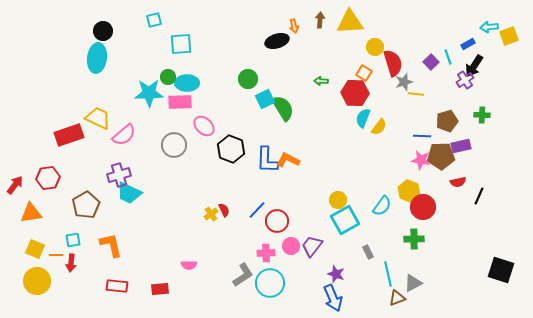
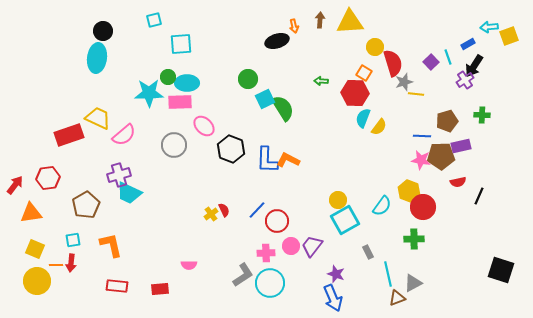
orange line at (56, 255): moved 10 px down
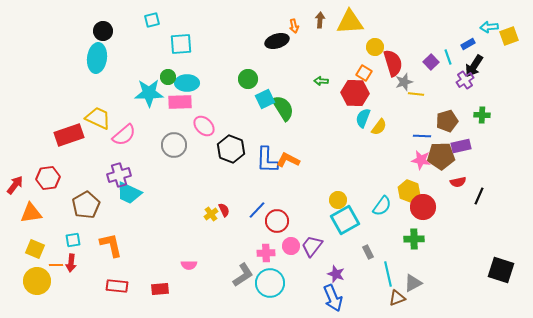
cyan square at (154, 20): moved 2 px left
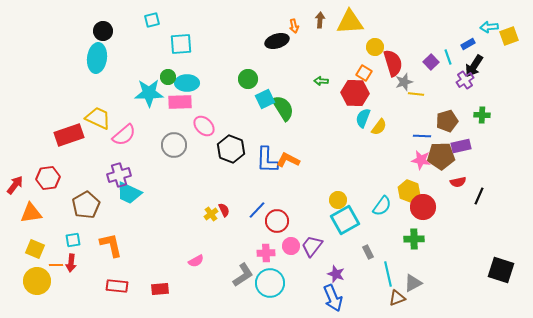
pink semicircle at (189, 265): moved 7 px right, 4 px up; rotated 28 degrees counterclockwise
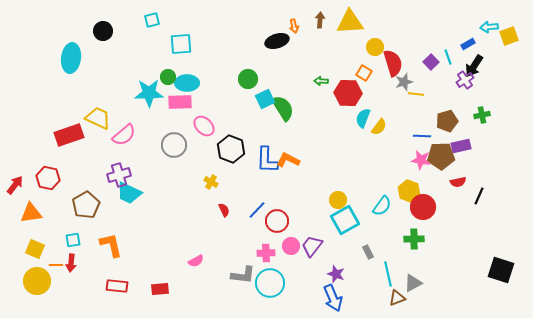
cyan ellipse at (97, 58): moved 26 px left
red hexagon at (355, 93): moved 7 px left
green cross at (482, 115): rotated 14 degrees counterclockwise
red hexagon at (48, 178): rotated 20 degrees clockwise
yellow cross at (211, 214): moved 32 px up; rotated 24 degrees counterclockwise
gray L-shape at (243, 275): rotated 40 degrees clockwise
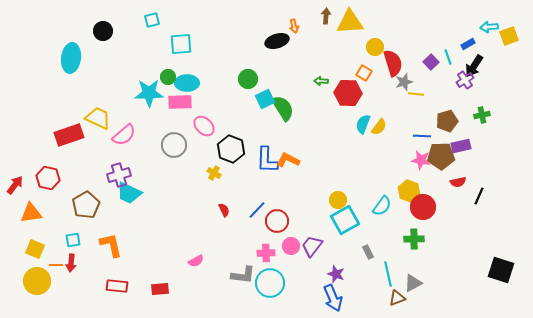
brown arrow at (320, 20): moved 6 px right, 4 px up
cyan semicircle at (363, 118): moved 6 px down
yellow cross at (211, 182): moved 3 px right, 9 px up
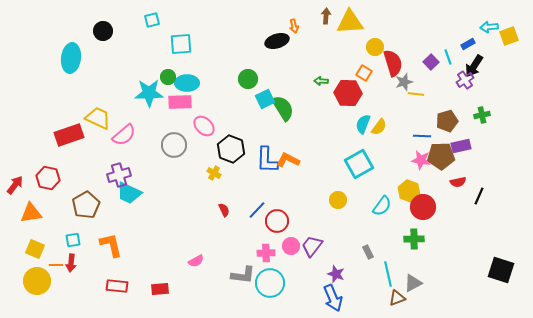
cyan square at (345, 220): moved 14 px right, 56 px up
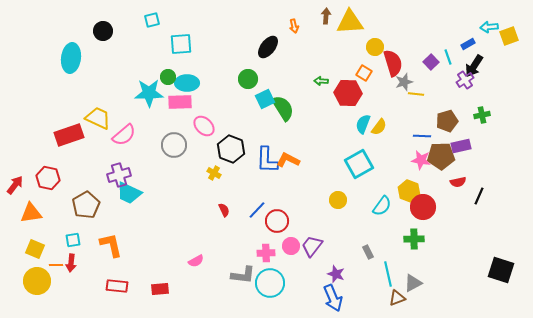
black ellipse at (277, 41): moved 9 px left, 6 px down; rotated 35 degrees counterclockwise
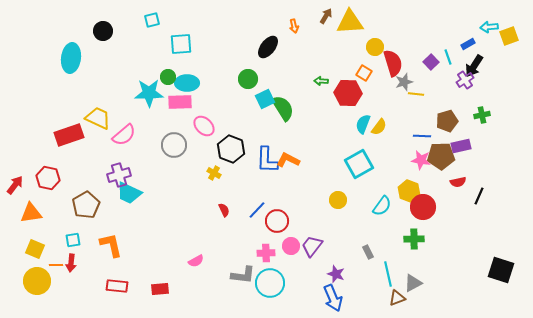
brown arrow at (326, 16): rotated 28 degrees clockwise
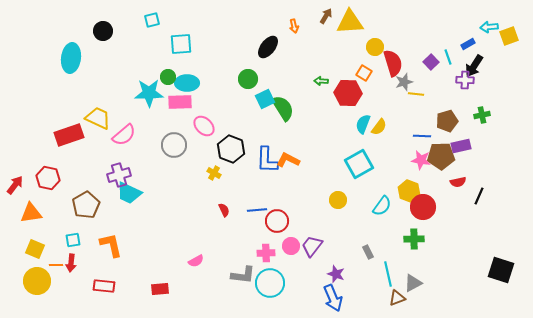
purple cross at (465, 80): rotated 36 degrees clockwise
blue line at (257, 210): rotated 42 degrees clockwise
red rectangle at (117, 286): moved 13 px left
